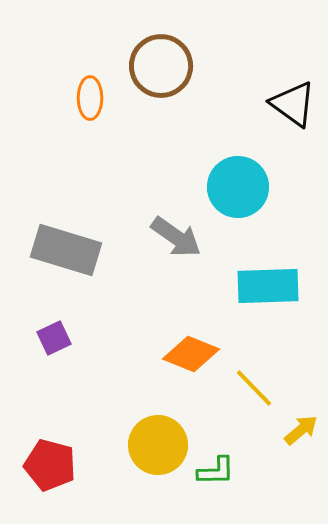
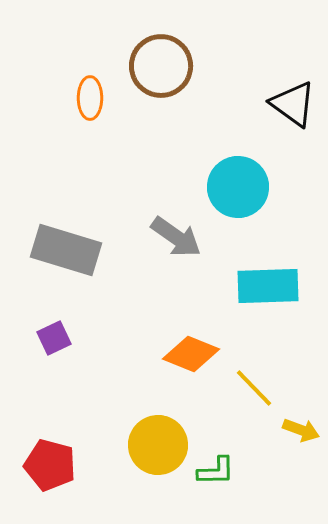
yellow arrow: rotated 60 degrees clockwise
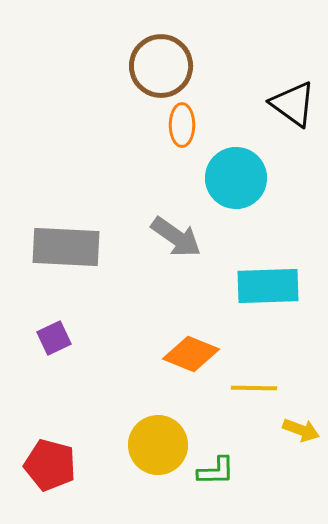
orange ellipse: moved 92 px right, 27 px down
cyan circle: moved 2 px left, 9 px up
gray rectangle: moved 3 px up; rotated 14 degrees counterclockwise
yellow line: rotated 45 degrees counterclockwise
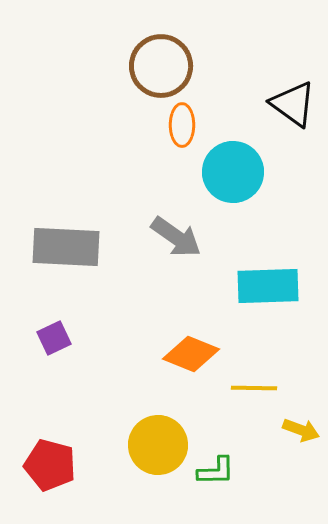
cyan circle: moved 3 px left, 6 px up
